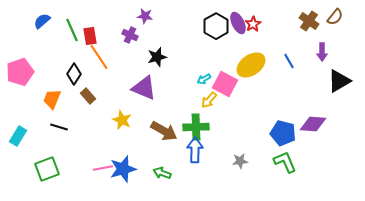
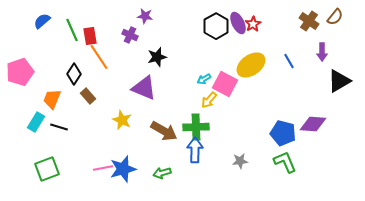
cyan rectangle: moved 18 px right, 14 px up
green arrow: rotated 36 degrees counterclockwise
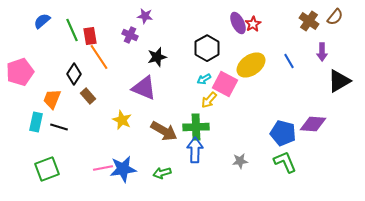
black hexagon: moved 9 px left, 22 px down
cyan rectangle: rotated 18 degrees counterclockwise
blue star: rotated 8 degrees clockwise
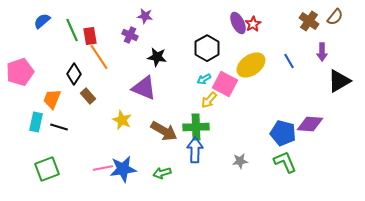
black star: rotated 24 degrees clockwise
purple diamond: moved 3 px left
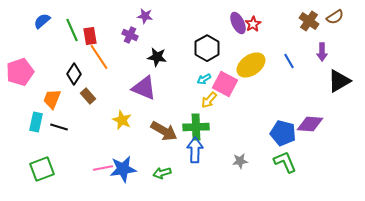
brown semicircle: rotated 18 degrees clockwise
green square: moved 5 px left
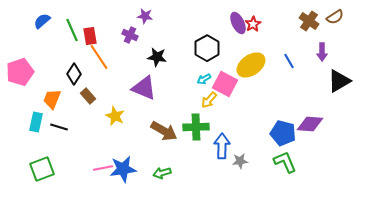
yellow star: moved 7 px left, 4 px up
blue arrow: moved 27 px right, 4 px up
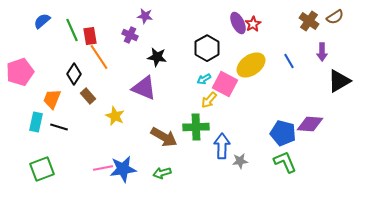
brown arrow: moved 6 px down
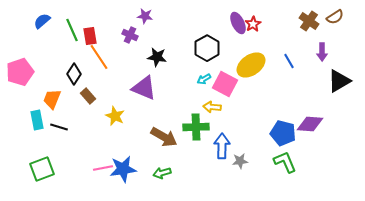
yellow arrow: moved 3 px right, 7 px down; rotated 54 degrees clockwise
cyan rectangle: moved 1 px right, 2 px up; rotated 24 degrees counterclockwise
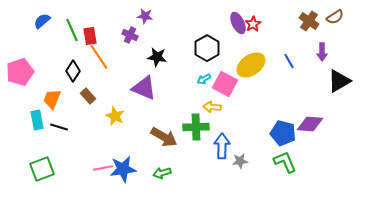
black diamond: moved 1 px left, 3 px up
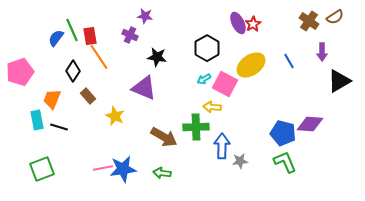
blue semicircle: moved 14 px right, 17 px down; rotated 12 degrees counterclockwise
green arrow: rotated 24 degrees clockwise
